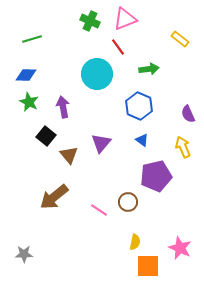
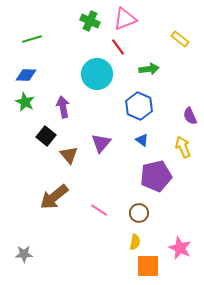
green star: moved 4 px left
purple semicircle: moved 2 px right, 2 px down
brown circle: moved 11 px right, 11 px down
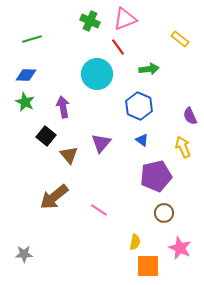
brown circle: moved 25 px right
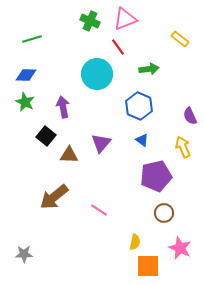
brown triangle: rotated 48 degrees counterclockwise
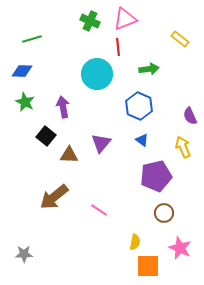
red line: rotated 30 degrees clockwise
blue diamond: moved 4 px left, 4 px up
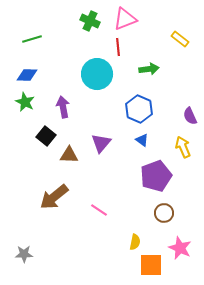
blue diamond: moved 5 px right, 4 px down
blue hexagon: moved 3 px down
purple pentagon: rotated 8 degrees counterclockwise
orange square: moved 3 px right, 1 px up
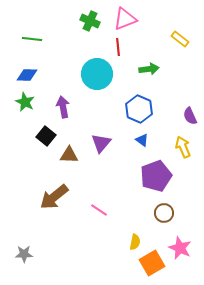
green line: rotated 24 degrees clockwise
orange square: moved 1 px right, 2 px up; rotated 30 degrees counterclockwise
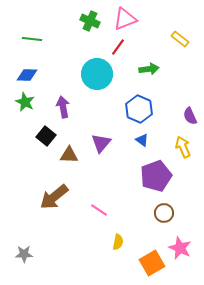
red line: rotated 42 degrees clockwise
yellow semicircle: moved 17 px left
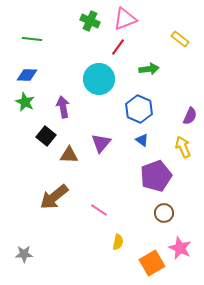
cyan circle: moved 2 px right, 5 px down
purple semicircle: rotated 132 degrees counterclockwise
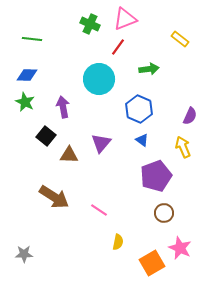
green cross: moved 3 px down
brown arrow: rotated 108 degrees counterclockwise
